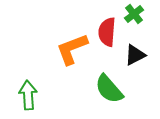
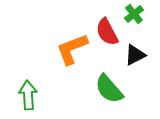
red semicircle: rotated 32 degrees counterclockwise
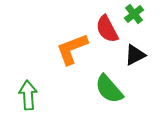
red semicircle: moved 3 px up
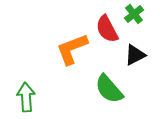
green arrow: moved 2 px left, 2 px down
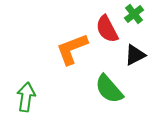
green arrow: rotated 12 degrees clockwise
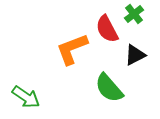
green semicircle: moved 1 px up
green arrow: rotated 116 degrees clockwise
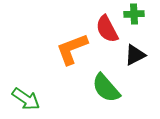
green cross: rotated 36 degrees clockwise
green semicircle: moved 3 px left
green arrow: moved 2 px down
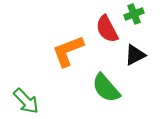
green cross: rotated 18 degrees counterclockwise
orange L-shape: moved 4 px left, 2 px down
green arrow: moved 2 px down; rotated 12 degrees clockwise
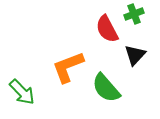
orange L-shape: moved 16 px down
black triangle: rotated 20 degrees counterclockwise
green arrow: moved 4 px left, 9 px up
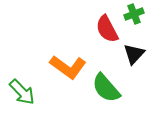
black triangle: moved 1 px left, 1 px up
orange L-shape: rotated 123 degrees counterclockwise
